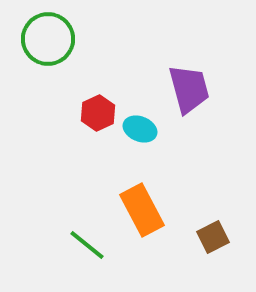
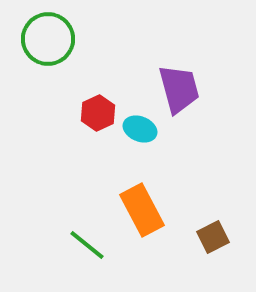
purple trapezoid: moved 10 px left
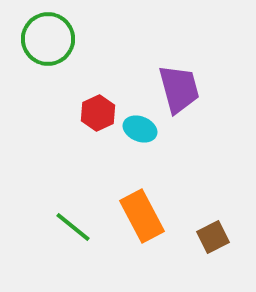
orange rectangle: moved 6 px down
green line: moved 14 px left, 18 px up
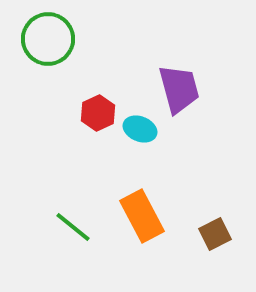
brown square: moved 2 px right, 3 px up
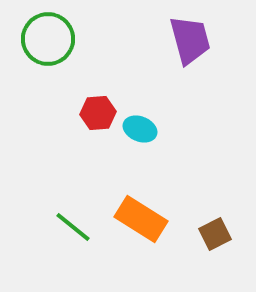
purple trapezoid: moved 11 px right, 49 px up
red hexagon: rotated 20 degrees clockwise
orange rectangle: moved 1 px left, 3 px down; rotated 30 degrees counterclockwise
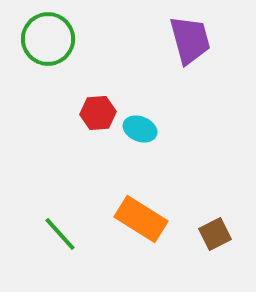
green line: moved 13 px left, 7 px down; rotated 9 degrees clockwise
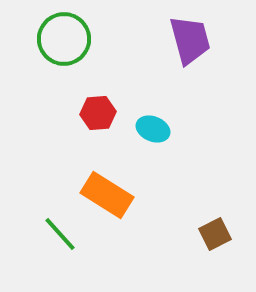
green circle: moved 16 px right
cyan ellipse: moved 13 px right
orange rectangle: moved 34 px left, 24 px up
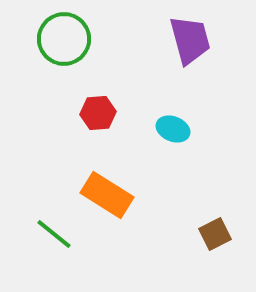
cyan ellipse: moved 20 px right
green line: moved 6 px left; rotated 9 degrees counterclockwise
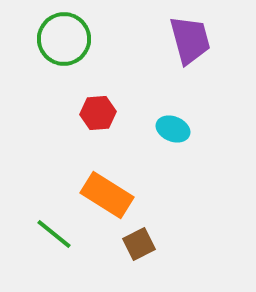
brown square: moved 76 px left, 10 px down
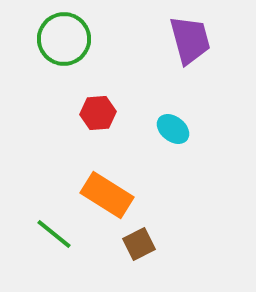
cyan ellipse: rotated 16 degrees clockwise
